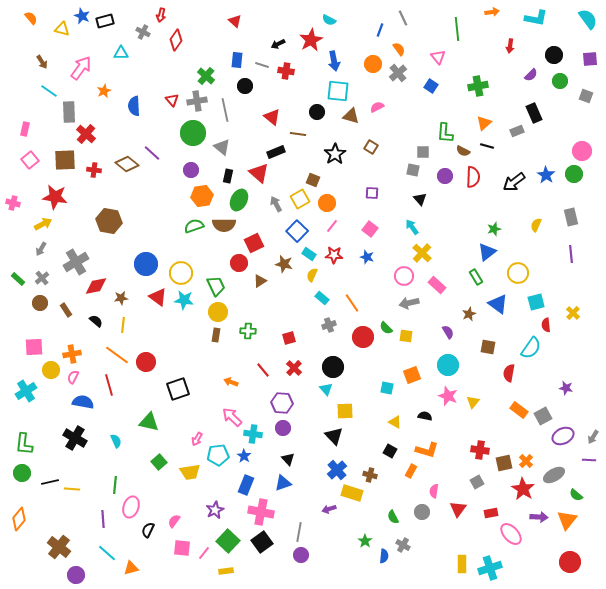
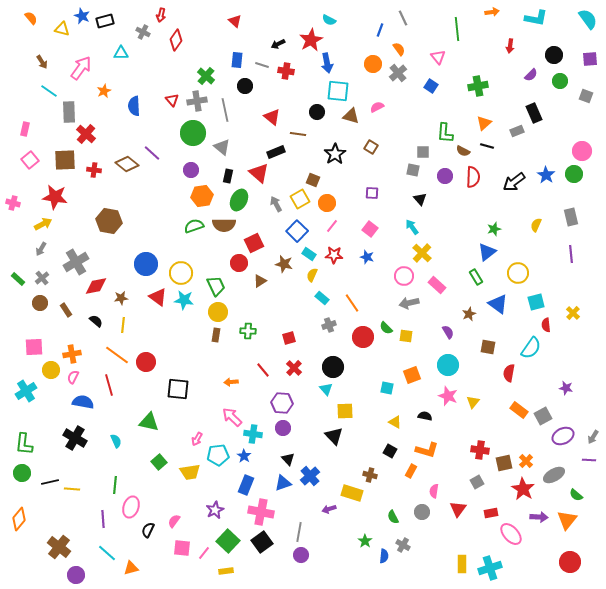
blue arrow at (334, 61): moved 7 px left, 2 px down
orange arrow at (231, 382): rotated 24 degrees counterclockwise
black square at (178, 389): rotated 25 degrees clockwise
blue cross at (337, 470): moved 27 px left, 6 px down
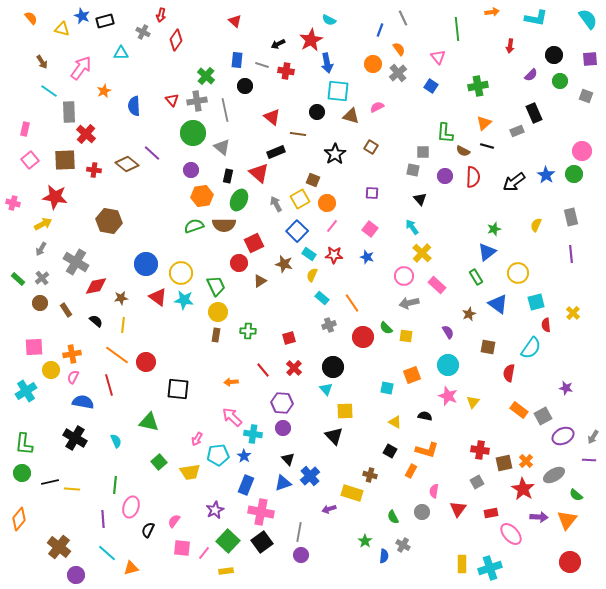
gray cross at (76, 262): rotated 30 degrees counterclockwise
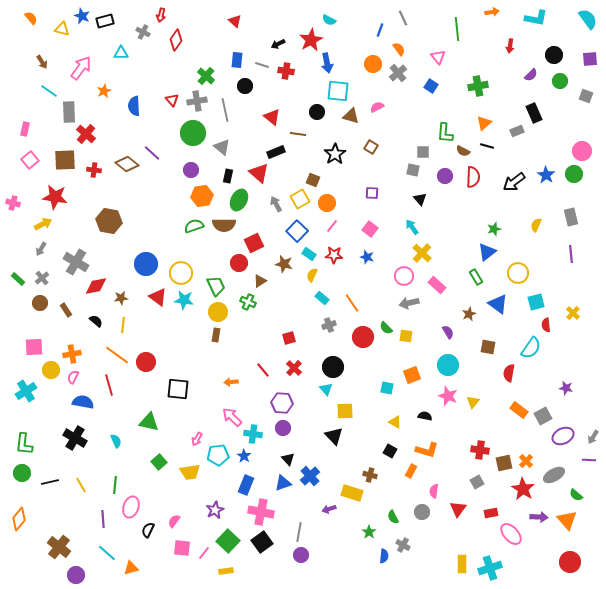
green cross at (248, 331): moved 29 px up; rotated 21 degrees clockwise
yellow line at (72, 489): moved 9 px right, 4 px up; rotated 56 degrees clockwise
orange triangle at (567, 520): rotated 20 degrees counterclockwise
green star at (365, 541): moved 4 px right, 9 px up
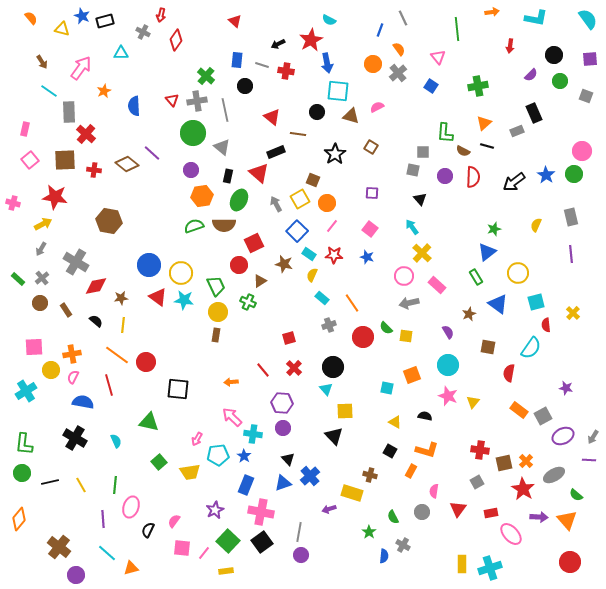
red circle at (239, 263): moved 2 px down
blue circle at (146, 264): moved 3 px right, 1 px down
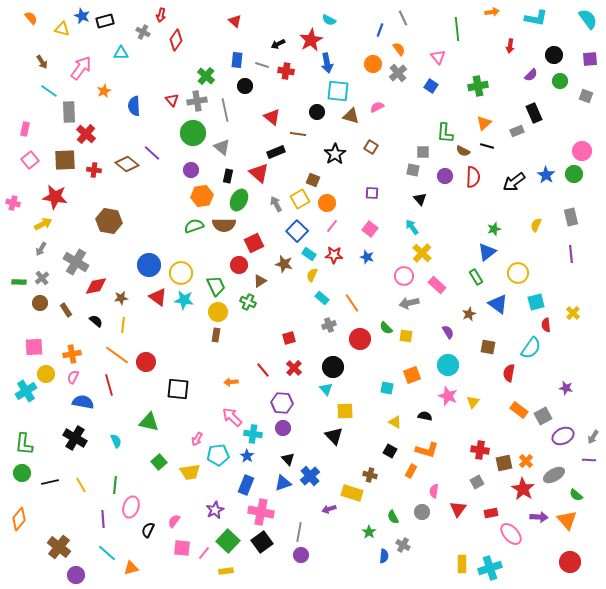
green rectangle at (18, 279): moved 1 px right, 3 px down; rotated 40 degrees counterclockwise
red circle at (363, 337): moved 3 px left, 2 px down
yellow circle at (51, 370): moved 5 px left, 4 px down
blue star at (244, 456): moved 3 px right
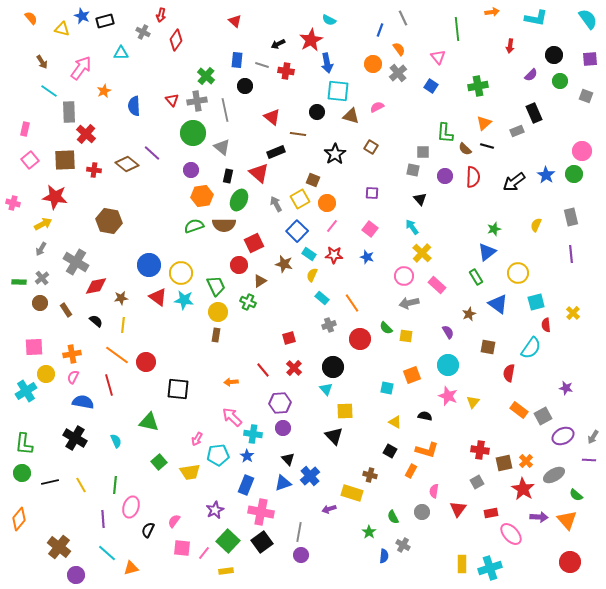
brown semicircle at (463, 151): moved 2 px right, 2 px up; rotated 16 degrees clockwise
purple hexagon at (282, 403): moved 2 px left; rotated 10 degrees counterclockwise
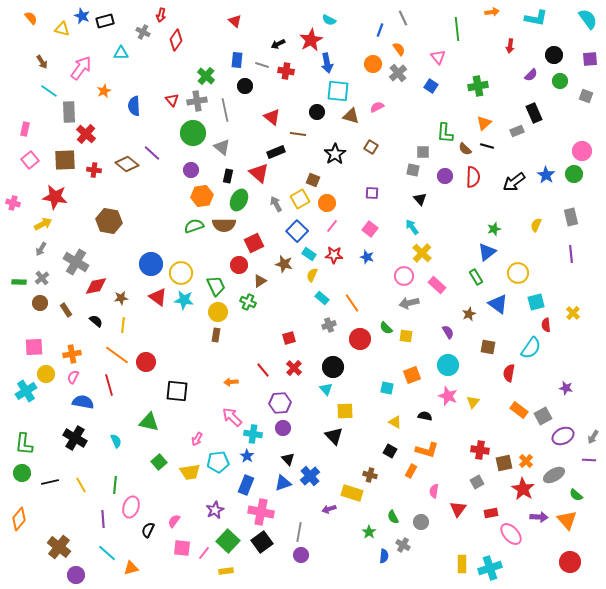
blue circle at (149, 265): moved 2 px right, 1 px up
black square at (178, 389): moved 1 px left, 2 px down
cyan pentagon at (218, 455): moved 7 px down
gray circle at (422, 512): moved 1 px left, 10 px down
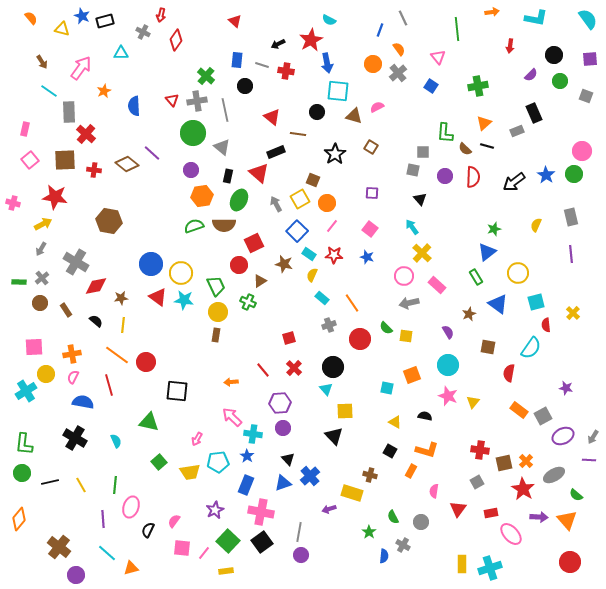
brown triangle at (351, 116): moved 3 px right
